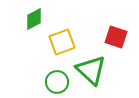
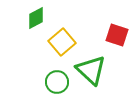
green diamond: moved 2 px right, 1 px up
red square: moved 1 px right, 2 px up
yellow square: rotated 20 degrees counterclockwise
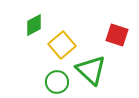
green diamond: moved 2 px left, 7 px down
yellow square: moved 3 px down
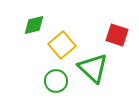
green diamond: rotated 15 degrees clockwise
green triangle: moved 2 px right, 2 px up
green circle: moved 1 px left, 1 px up
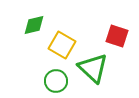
red square: moved 1 px down
yellow square: rotated 20 degrees counterclockwise
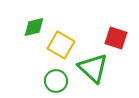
green diamond: moved 2 px down
red square: moved 1 px left, 2 px down
yellow square: moved 1 px left
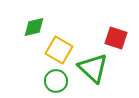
yellow square: moved 2 px left, 5 px down
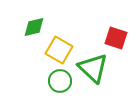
green circle: moved 4 px right
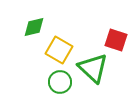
red square: moved 2 px down
green circle: moved 1 px down
